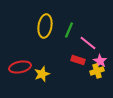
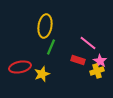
green line: moved 18 px left, 17 px down
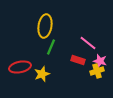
pink star: rotated 16 degrees counterclockwise
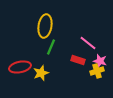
yellow star: moved 1 px left, 1 px up
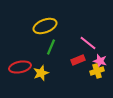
yellow ellipse: rotated 60 degrees clockwise
red rectangle: rotated 40 degrees counterclockwise
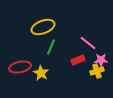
yellow ellipse: moved 2 px left, 1 px down
pink star: moved 1 px right, 1 px up; rotated 16 degrees counterclockwise
yellow star: rotated 21 degrees counterclockwise
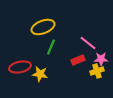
pink star: moved 1 px up
yellow star: moved 1 px left, 1 px down; rotated 21 degrees counterclockwise
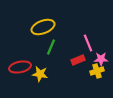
pink line: rotated 30 degrees clockwise
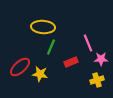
yellow ellipse: rotated 25 degrees clockwise
red rectangle: moved 7 px left, 2 px down
red ellipse: rotated 30 degrees counterclockwise
yellow cross: moved 9 px down
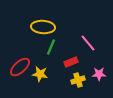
pink line: rotated 18 degrees counterclockwise
pink star: moved 2 px left, 15 px down
yellow cross: moved 19 px left
